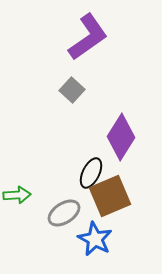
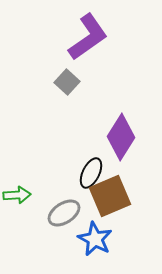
gray square: moved 5 px left, 8 px up
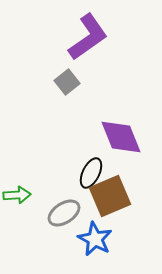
gray square: rotated 10 degrees clockwise
purple diamond: rotated 54 degrees counterclockwise
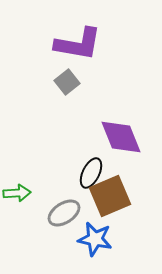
purple L-shape: moved 10 px left, 7 px down; rotated 45 degrees clockwise
green arrow: moved 2 px up
blue star: rotated 16 degrees counterclockwise
